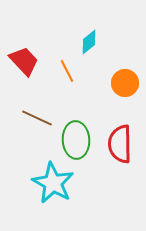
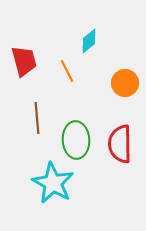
cyan diamond: moved 1 px up
red trapezoid: rotated 28 degrees clockwise
brown line: rotated 60 degrees clockwise
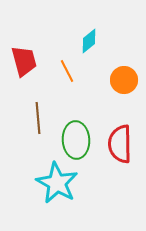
orange circle: moved 1 px left, 3 px up
brown line: moved 1 px right
cyan star: moved 4 px right
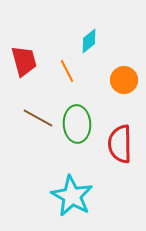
brown line: rotated 56 degrees counterclockwise
green ellipse: moved 1 px right, 16 px up
cyan star: moved 15 px right, 13 px down
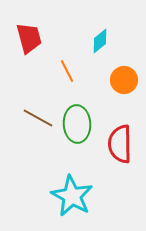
cyan diamond: moved 11 px right
red trapezoid: moved 5 px right, 23 px up
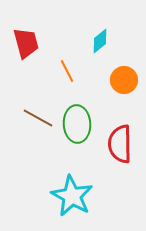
red trapezoid: moved 3 px left, 5 px down
